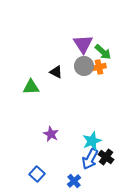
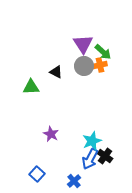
orange cross: moved 1 px right, 2 px up
black cross: moved 1 px left, 1 px up
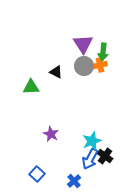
green arrow: rotated 54 degrees clockwise
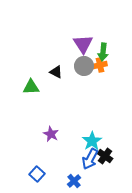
cyan star: rotated 12 degrees counterclockwise
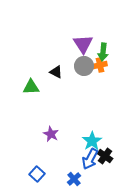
blue cross: moved 2 px up
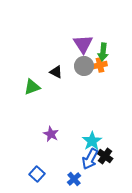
green triangle: moved 1 px right; rotated 18 degrees counterclockwise
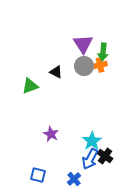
green triangle: moved 2 px left, 1 px up
blue square: moved 1 px right, 1 px down; rotated 28 degrees counterclockwise
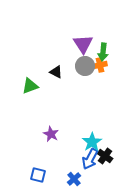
gray circle: moved 1 px right
cyan star: moved 1 px down
